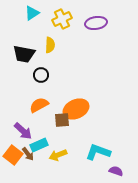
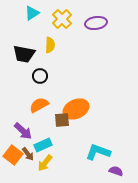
yellow cross: rotated 18 degrees counterclockwise
black circle: moved 1 px left, 1 px down
cyan rectangle: moved 4 px right
yellow arrow: moved 13 px left, 8 px down; rotated 30 degrees counterclockwise
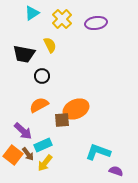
yellow semicircle: rotated 28 degrees counterclockwise
black circle: moved 2 px right
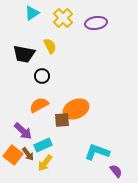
yellow cross: moved 1 px right, 1 px up
yellow semicircle: moved 1 px down
cyan L-shape: moved 1 px left
purple semicircle: rotated 32 degrees clockwise
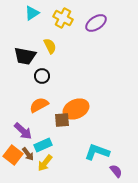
yellow cross: rotated 18 degrees counterclockwise
purple ellipse: rotated 25 degrees counterclockwise
black trapezoid: moved 1 px right, 2 px down
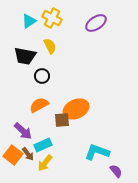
cyan triangle: moved 3 px left, 8 px down
yellow cross: moved 11 px left
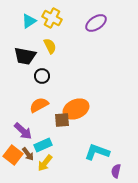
purple semicircle: rotated 128 degrees counterclockwise
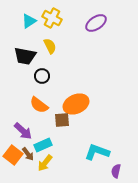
orange semicircle: rotated 114 degrees counterclockwise
orange ellipse: moved 5 px up
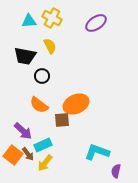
cyan triangle: rotated 28 degrees clockwise
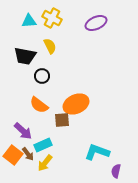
purple ellipse: rotated 10 degrees clockwise
